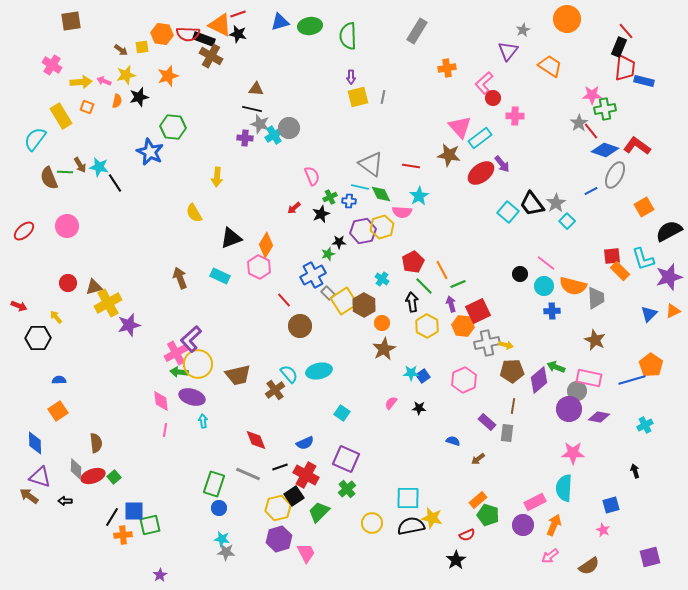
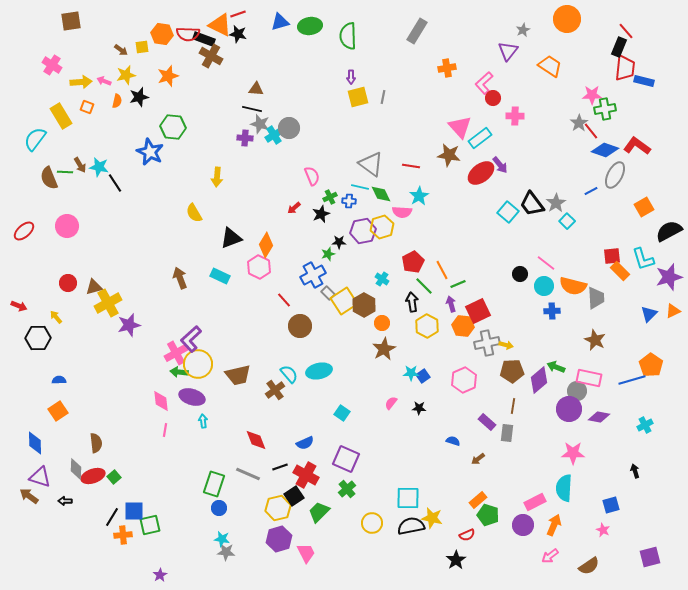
purple arrow at (502, 164): moved 2 px left, 1 px down
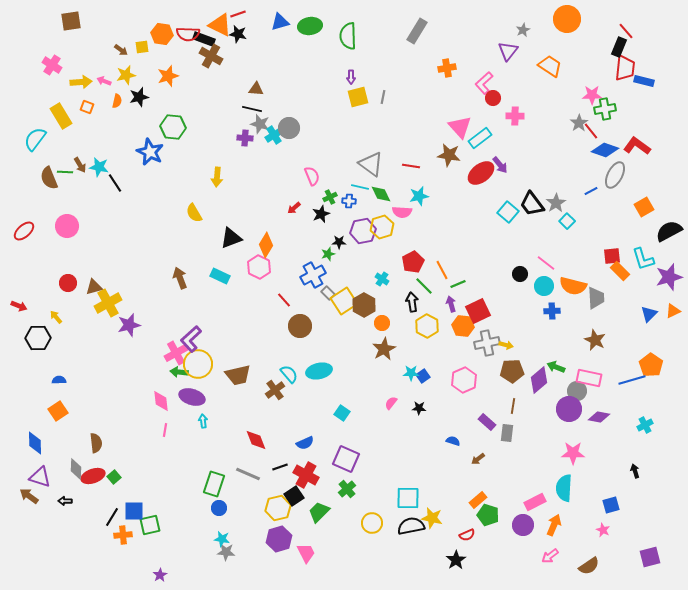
cyan star at (419, 196): rotated 18 degrees clockwise
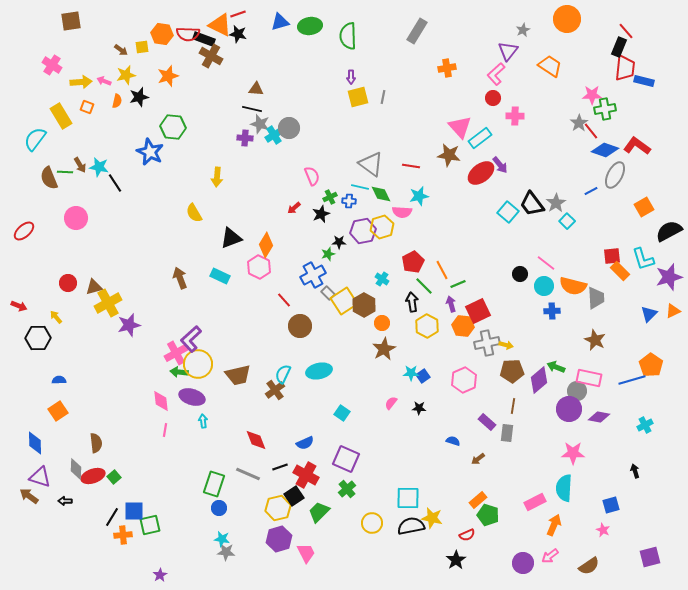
pink L-shape at (484, 83): moved 12 px right, 9 px up
pink circle at (67, 226): moved 9 px right, 8 px up
cyan semicircle at (289, 374): moved 6 px left; rotated 114 degrees counterclockwise
purple circle at (523, 525): moved 38 px down
